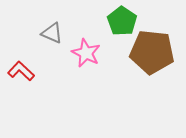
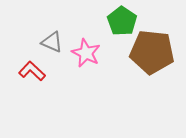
gray triangle: moved 9 px down
red L-shape: moved 11 px right
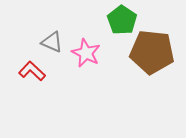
green pentagon: moved 1 px up
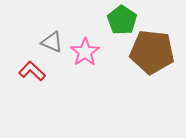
pink star: moved 1 px left, 1 px up; rotated 12 degrees clockwise
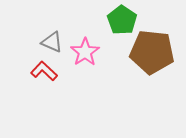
red L-shape: moved 12 px right
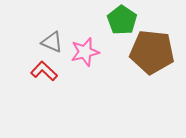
pink star: rotated 20 degrees clockwise
